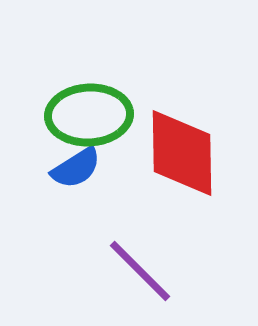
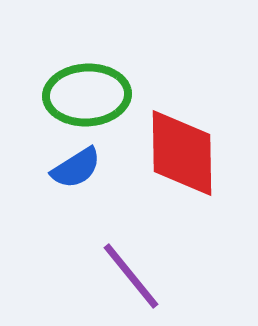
green ellipse: moved 2 px left, 20 px up
purple line: moved 9 px left, 5 px down; rotated 6 degrees clockwise
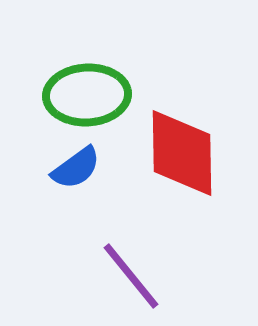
blue semicircle: rotated 4 degrees counterclockwise
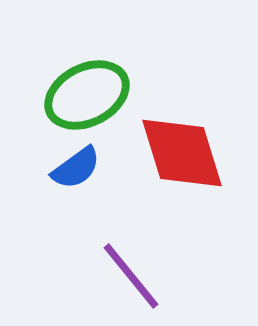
green ellipse: rotated 24 degrees counterclockwise
red diamond: rotated 16 degrees counterclockwise
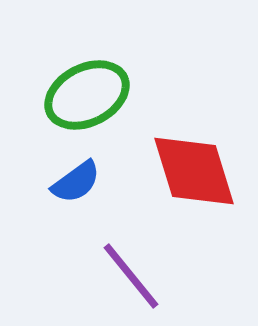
red diamond: moved 12 px right, 18 px down
blue semicircle: moved 14 px down
